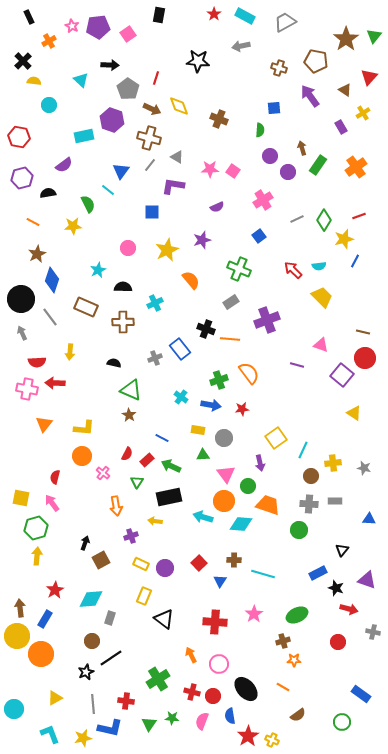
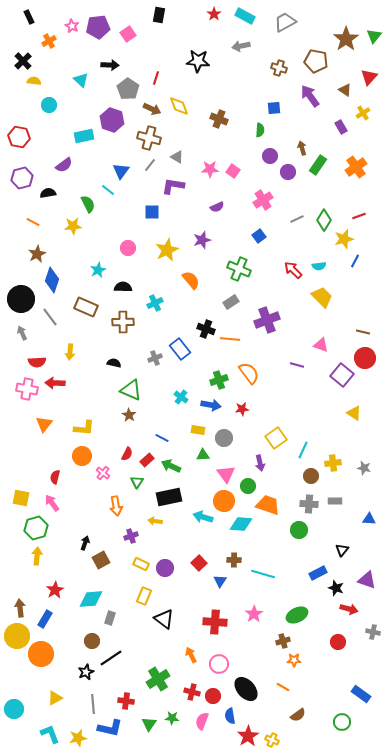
yellow star at (83, 738): moved 5 px left
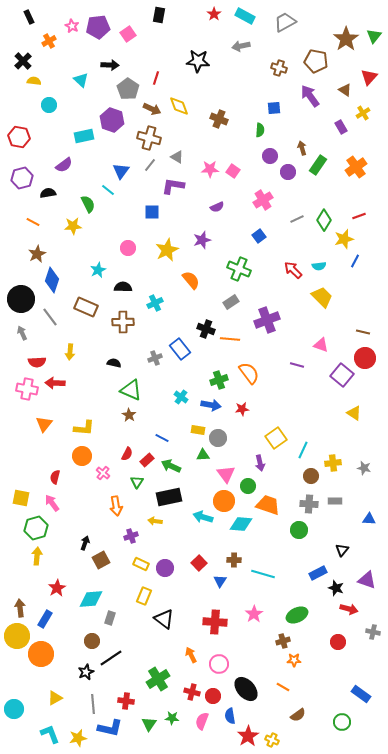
gray circle at (224, 438): moved 6 px left
red star at (55, 590): moved 2 px right, 2 px up
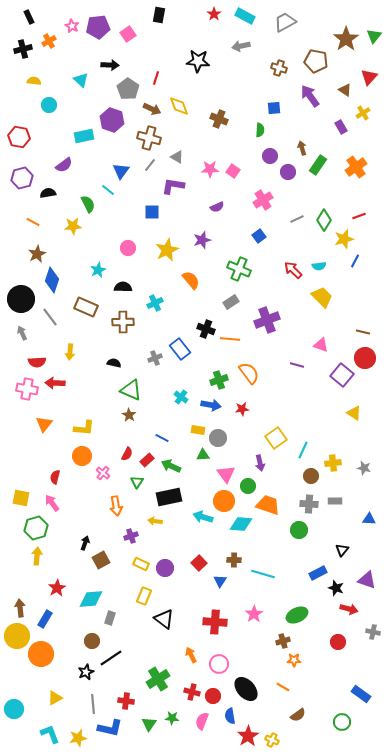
black cross at (23, 61): moved 12 px up; rotated 30 degrees clockwise
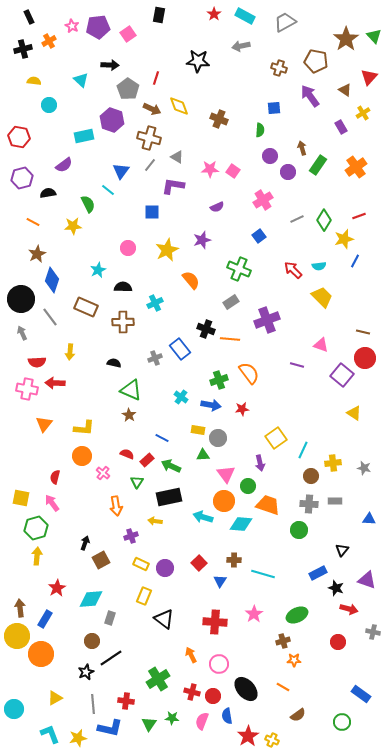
green triangle at (374, 36): rotated 21 degrees counterclockwise
red semicircle at (127, 454): rotated 96 degrees counterclockwise
blue semicircle at (230, 716): moved 3 px left
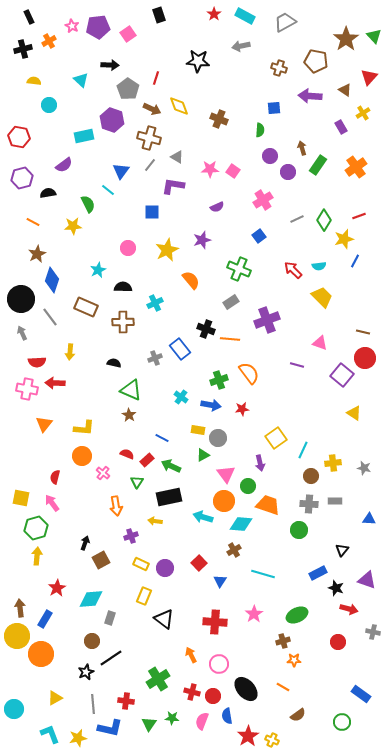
black rectangle at (159, 15): rotated 28 degrees counterclockwise
purple arrow at (310, 96): rotated 50 degrees counterclockwise
pink triangle at (321, 345): moved 1 px left, 2 px up
green triangle at (203, 455): rotated 24 degrees counterclockwise
brown cross at (234, 560): moved 10 px up; rotated 32 degrees counterclockwise
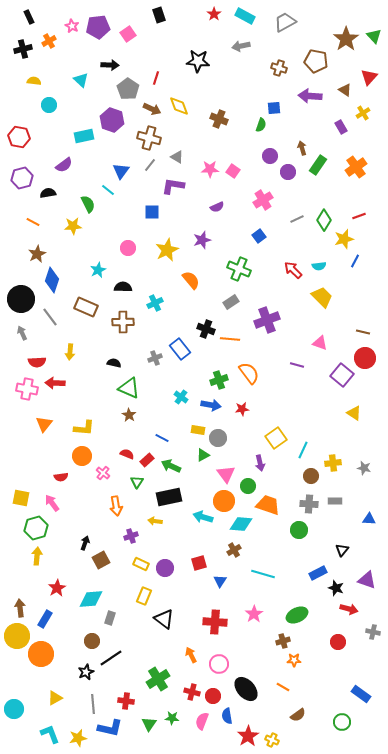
green semicircle at (260, 130): moved 1 px right, 5 px up; rotated 16 degrees clockwise
green triangle at (131, 390): moved 2 px left, 2 px up
red semicircle at (55, 477): moved 6 px right; rotated 112 degrees counterclockwise
red square at (199, 563): rotated 28 degrees clockwise
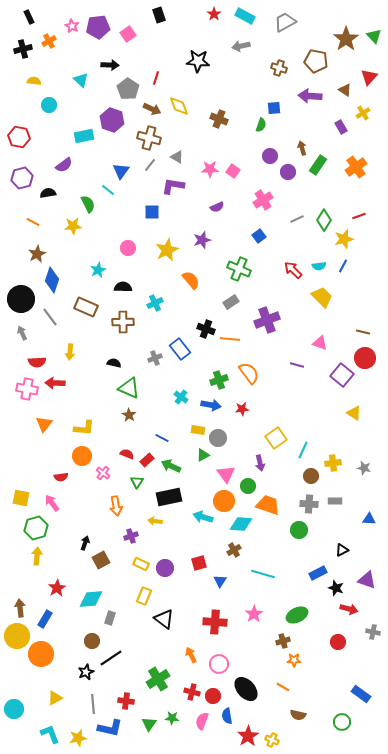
blue line at (355, 261): moved 12 px left, 5 px down
black triangle at (342, 550): rotated 24 degrees clockwise
brown semicircle at (298, 715): rotated 49 degrees clockwise
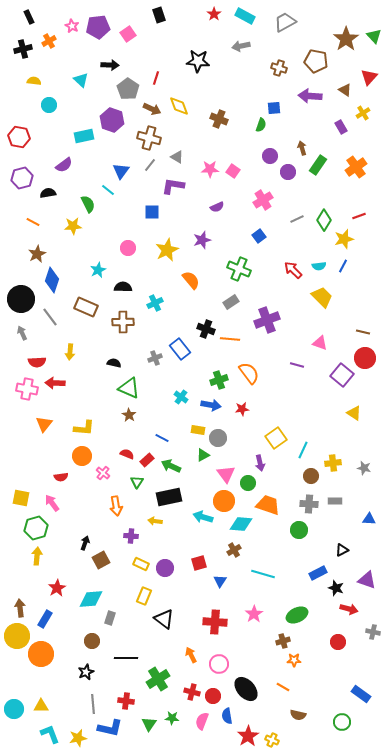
green circle at (248, 486): moved 3 px up
purple cross at (131, 536): rotated 24 degrees clockwise
black line at (111, 658): moved 15 px right; rotated 35 degrees clockwise
yellow triangle at (55, 698): moved 14 px left, 8 px down; rotated 28 degrees clockwise
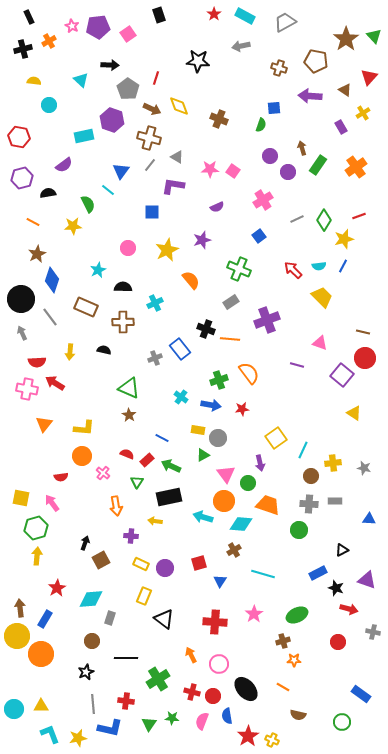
black semicircle at (114, 363): moved 10 px left, 13 px up
red arrow at (55, 383): rotated 30 degrees clockwise
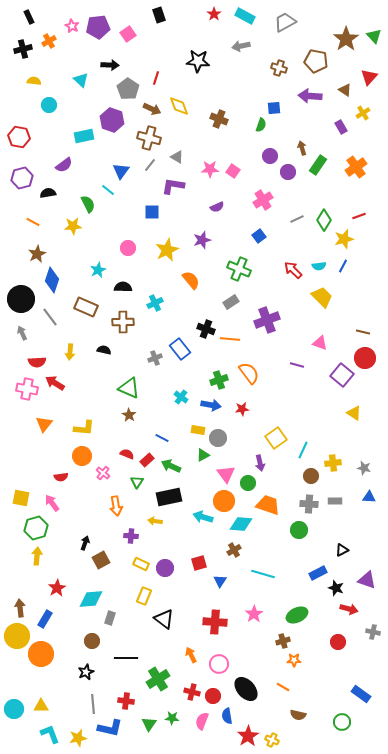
blue triangle at (369, 519): moved 22 px up
